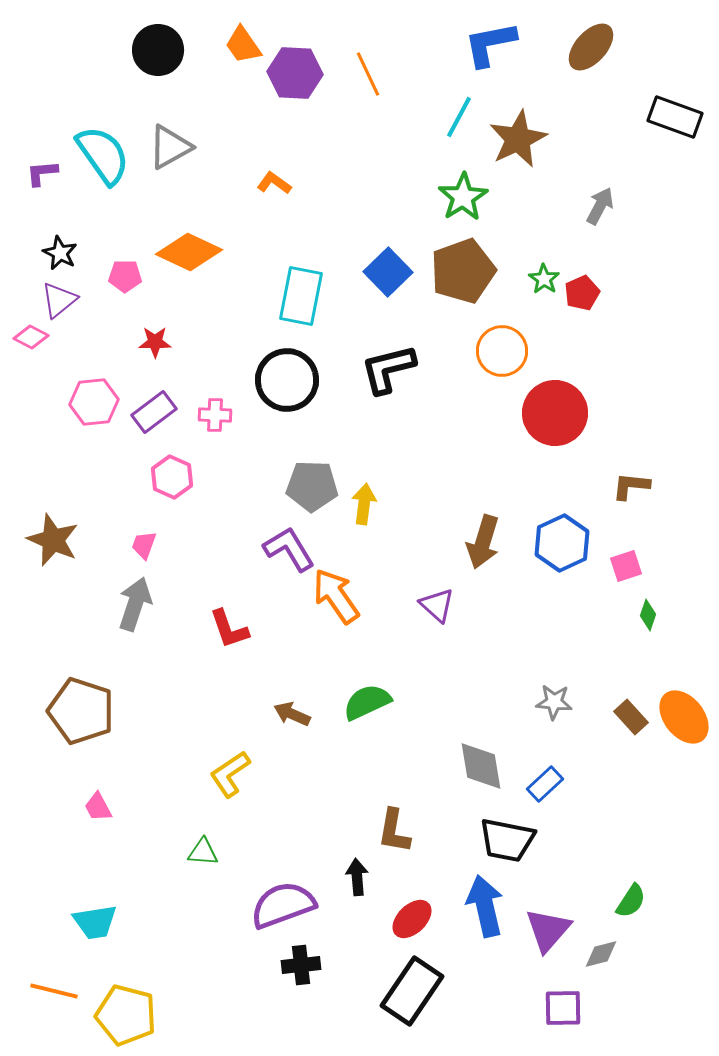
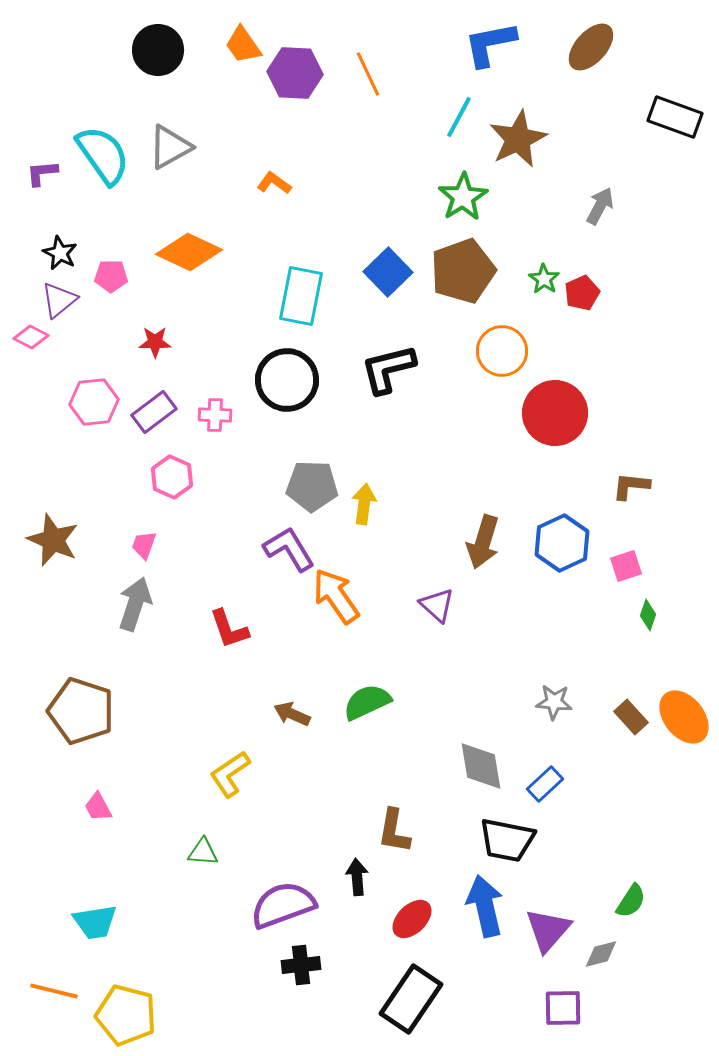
pink pentagon at (125, 276): moved 14 px left
black rectangle at (412, 991): moved 1 px left, 8 px down
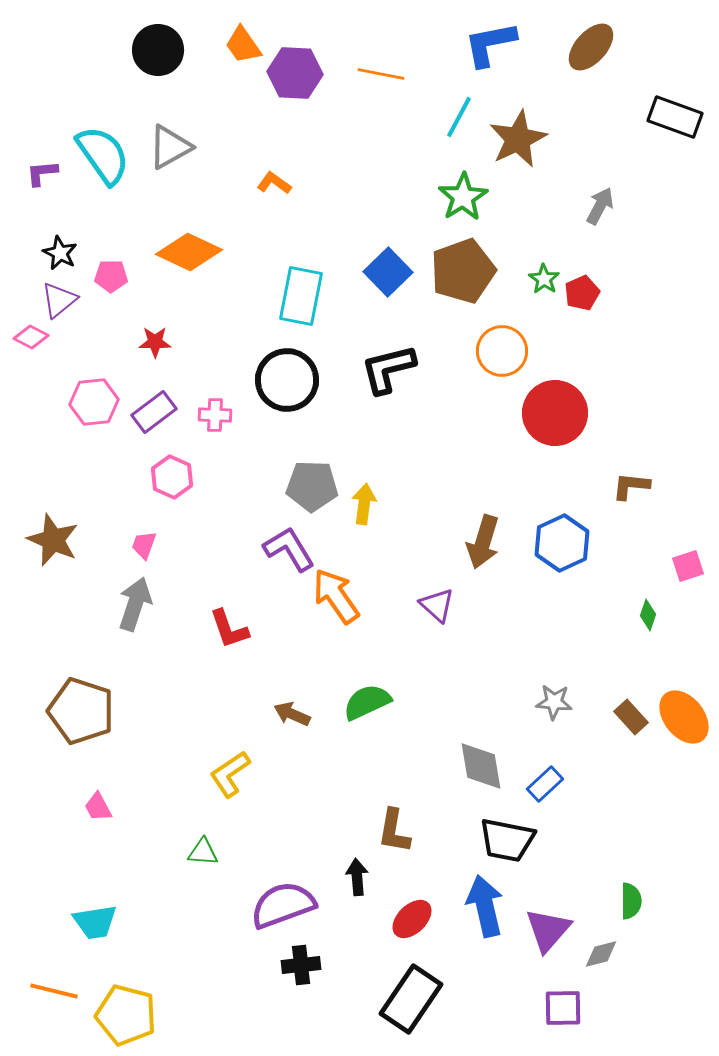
orange line at (368, 74): moved 13 px right; rotated 54 degrees counterclockwise
pink square at (626, 566): moved 62 px right
green semicircle at (631, 901): rotated 33 degrees counterclockwise
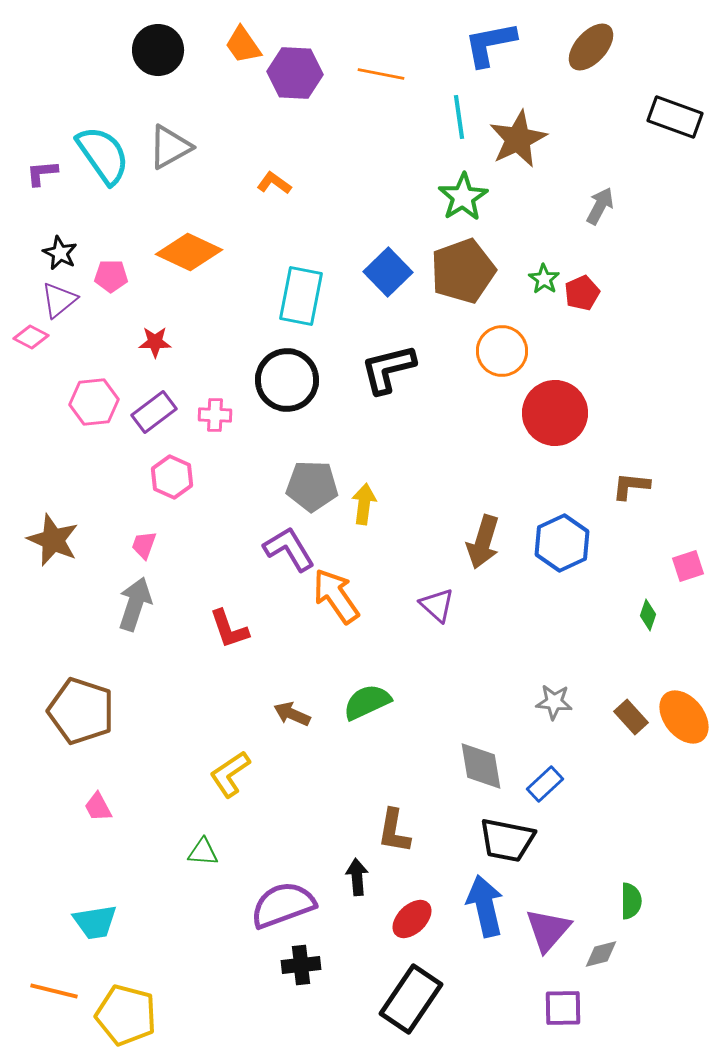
cyan line at (459, 117): rotated 36 degrees counterclockwise
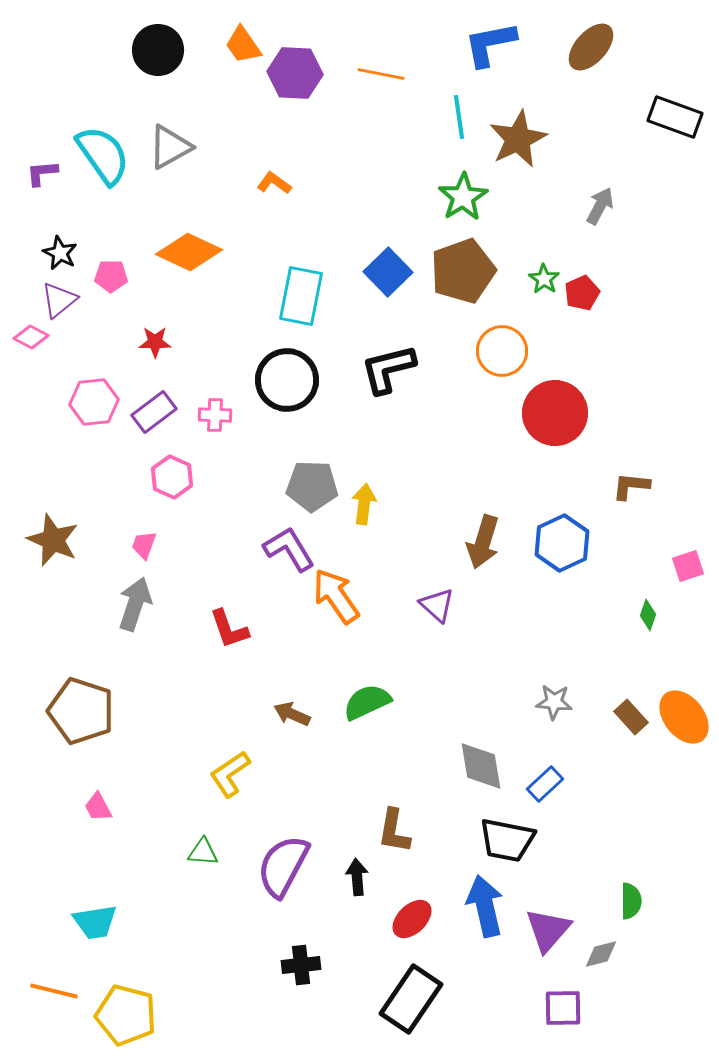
purple semicircle at (283, 905): moved 39 px up; rotated 42 degrees counterclockwise
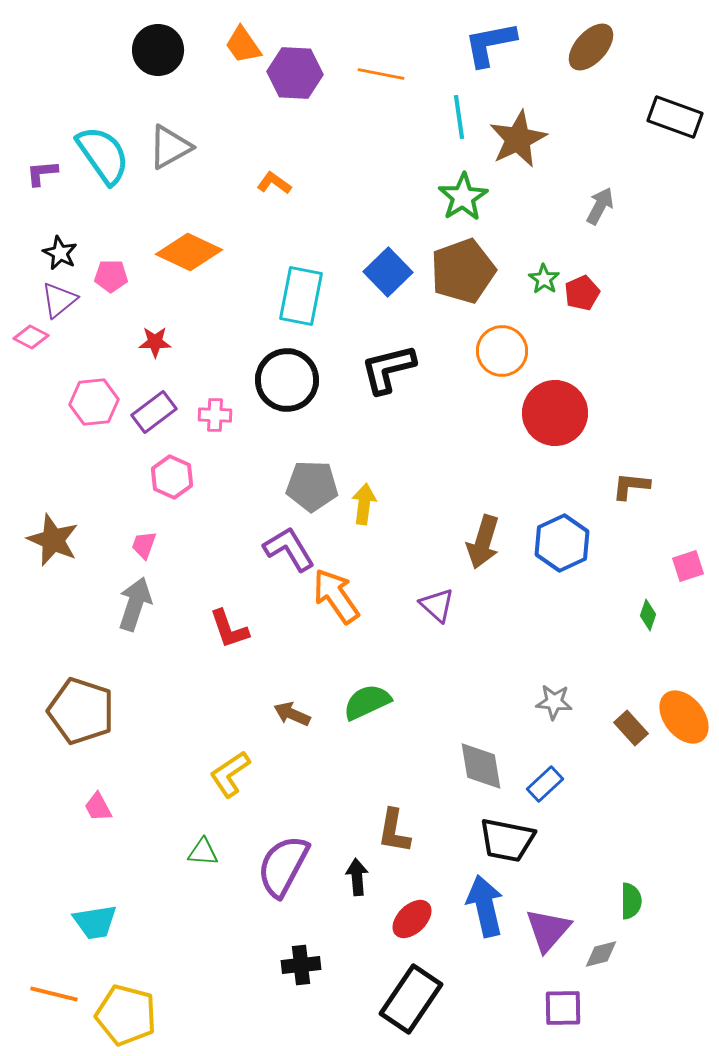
brown rectangle at (631, 717): moved 11 px down
orange line at (54, 991): moved 3 px down
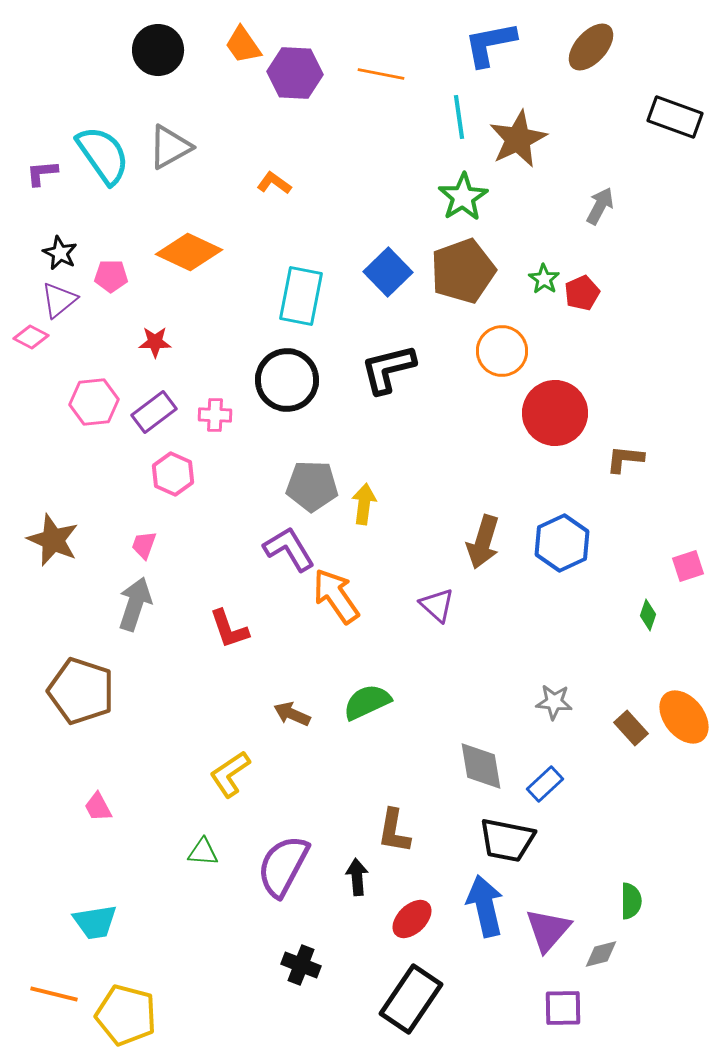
pink hexagon at (172, 477): moved 1 px right, 3 px up
brown L-shape at (631, 486): moved 6 px left, 27 px up
brown pentagon at (81, 711): moved 20 px up
black cross at (301, 965): rotated 27 degrees clockwise
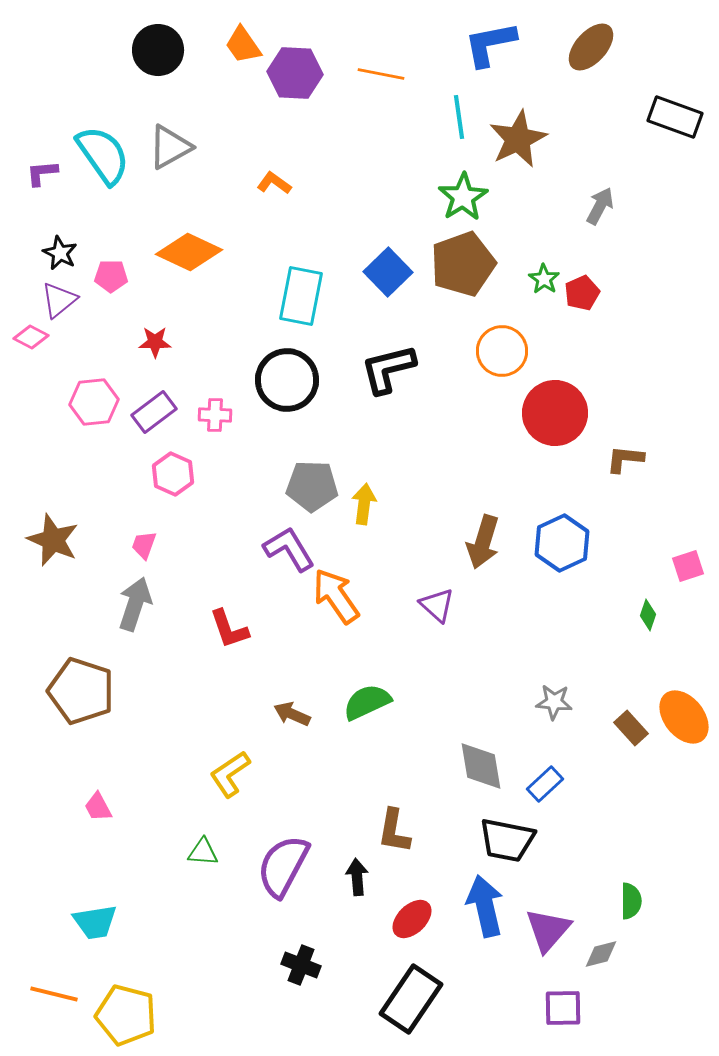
brown pentagon at (463, 271): moved 7 px up
